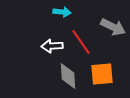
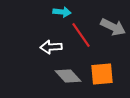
red line: moved 7 px up
white arrow: moved 1 px left, 1 px down
gray diamond: rotated 40 degrees counterclockwise
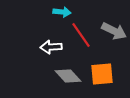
gray arrow: moved 1 px right, 4 px down
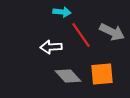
gray arrow: moved 2 px left, 1 px down
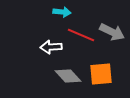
red line: rotated 32 degrees counterclockwise
orange square: moved 1 px left
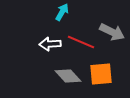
cyan arrow: rotated 66 degrees counterclockwise
red line: moved 7 px down
white arrow: moved 1 px left, 3 px up
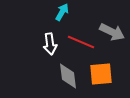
white arrow: rotated 95 degrees counterclockwise
gray diamond: rotated 36 degrees clockwise
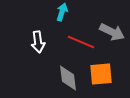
cyan arrow: rotated 12 degrees counterclockwise
white arrow: moved 12 px left, 2 px up
gray diamond: moved 2 px down
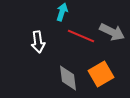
red line: moved 6 px up
orange square: rotated 25 degrees counterclockwise
